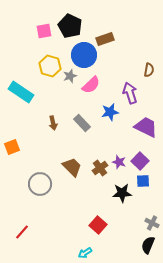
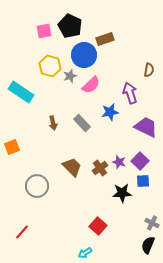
gray circle: moved 3 px left, 2 px down
red square: moved 1 px down
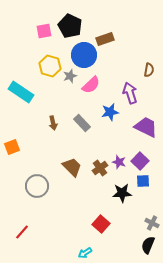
red square: moved 3 px right, 2 px up
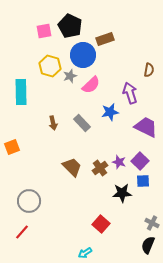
blue circle: moved 1 px left
cyan rectangle: rotated 55 degrees clockwise
gray circle: moved 8 px left, 15 px down
